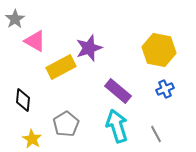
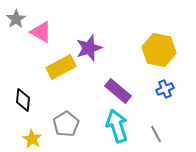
gray star: moved 1 px right
pink triangle: moved 6 px right, 9 px up
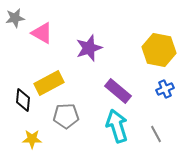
gray star: moved 1 px left, 1 px up; rotated 24 degrees clockwise
pink triangle: moved 1 px right, 1 px down
yellow rectangle: moved 12 px left, 16 px down
gray pentagon: moved 8 px up; rotated 30 degrees clockwise
yellow star: rotated 30 degrees counterclockwise
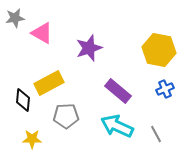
cyan arrow: rotated 48 degrees counterclockwise
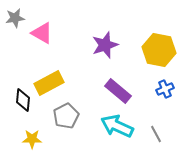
purple star: moved 16 px right, 3 px up
gray pentagon: rotated 25 degrees counterclockwise
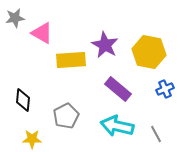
purple star: rotated 24 degrees counterclockwise
yellow hexagon: moved 10 px left, 2 px down
yellow rectangle: moved 22 px right, 23 px up; rotated 24 degrees clockwise
purple rectangle: moved 2 px up
cyan arrow: rotated 12 degrees counterclockwise
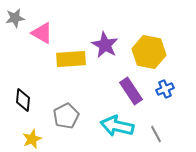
yellow rectangle: moved 1 px up
purple rectangle: moved 13 px right, 2 px down; rotated 16 degrees clockwise
yellow star: rotated 24 degrees counterclockwise
